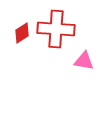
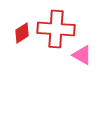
pink triangle: moved 2 px left, 6 px up; rotated 20 degrees clockwise
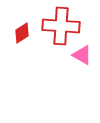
red cross: moved 5 px right, 3 px up
